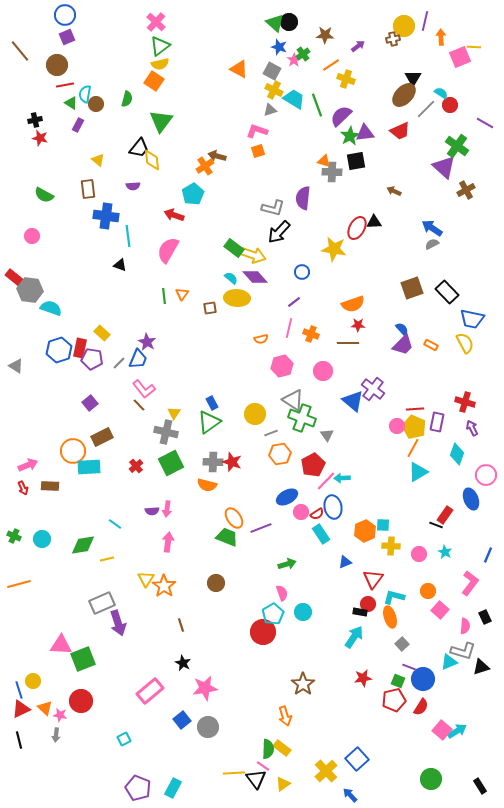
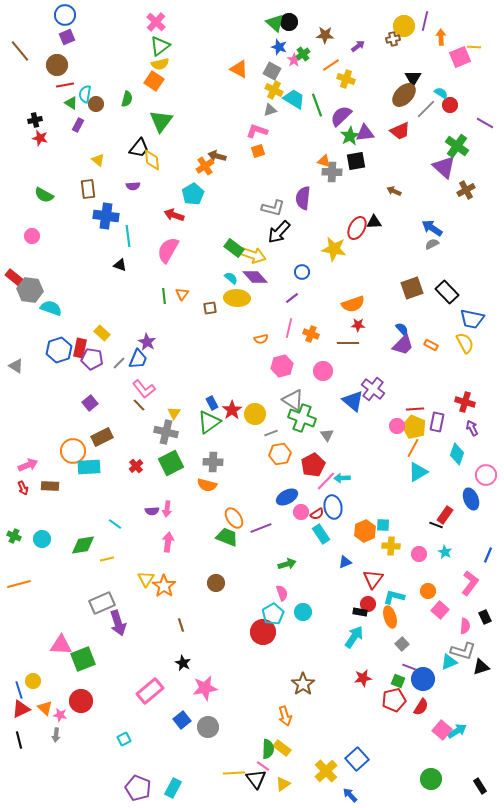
purple line at (294, 302): moved 2 px left, 4 px up
red star at (232, 462): moved 52 px up; rotated 18 degrees clockwise
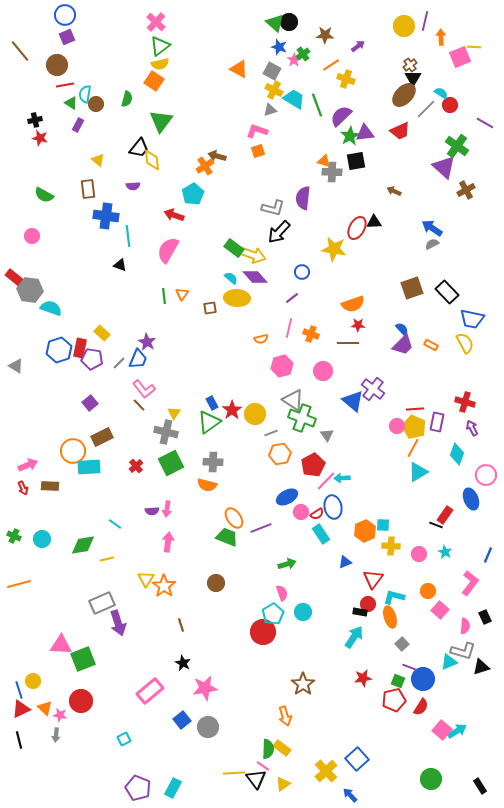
brown cross at (393, 39): moved 17 px right, 26 px down; rotated 24 degrees counterclockwise
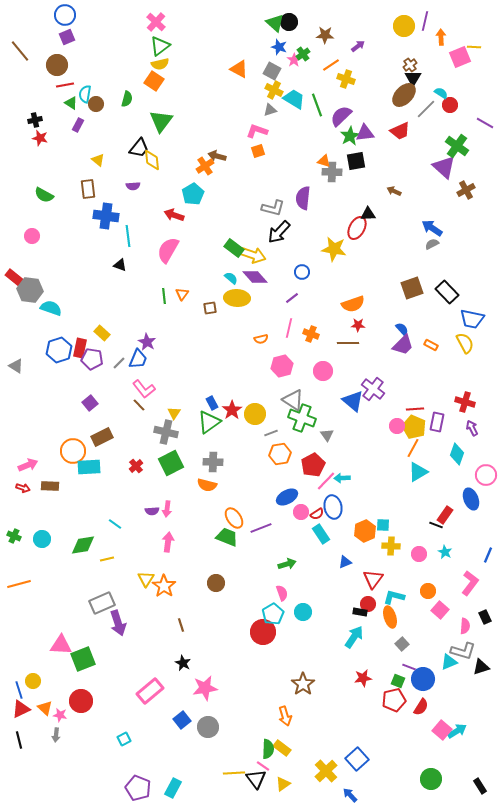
black triangle at (374, 222): moved 6 px left, 8 px up
red arrow at (23, 488): rotated 48 degrees counterclockwise
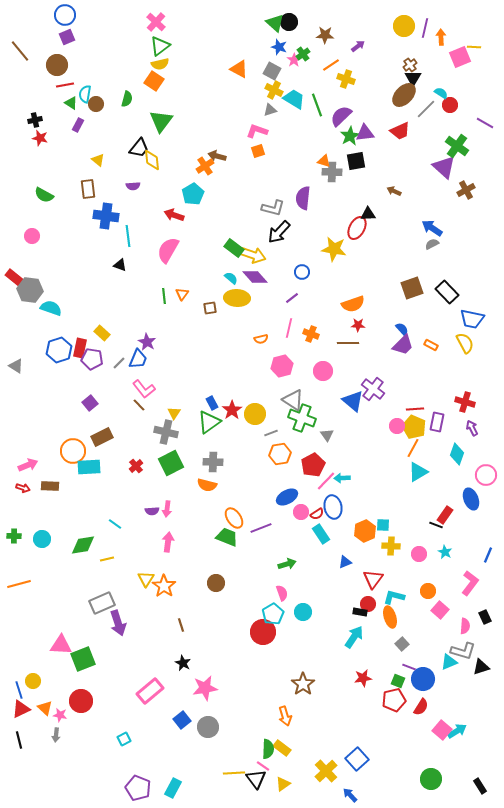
purple line at (425, 21): moved 7 px down
green cross at (14, 536): rotated 24 degrees counterclockwise
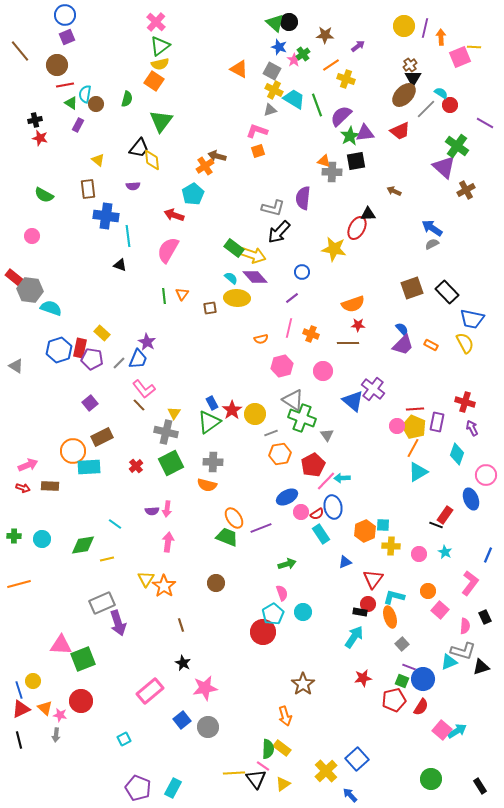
green square at (398, 681): moved 4 px right
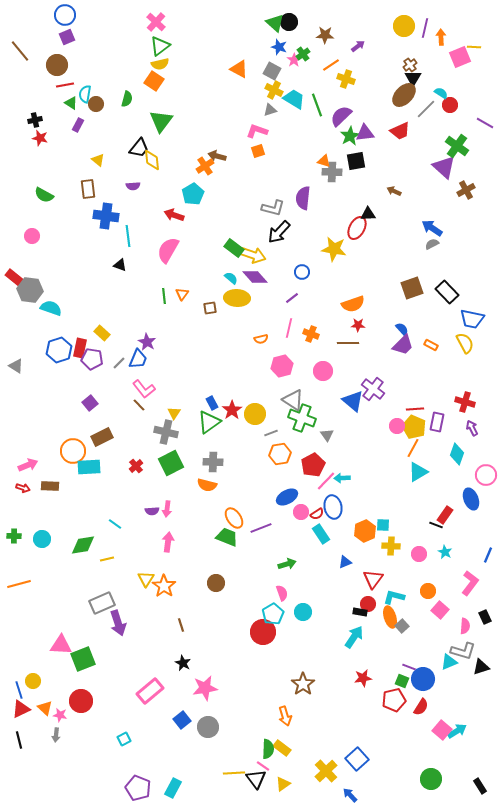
gray square at (402, 644): moved 18 px up
